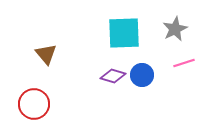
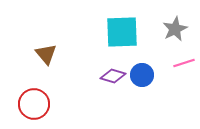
cyan square: moved 2 px left, 1 px up
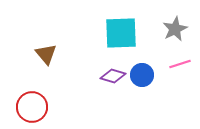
cyan square: moved 1 px left, 1 px down
pink line: moved 4 px left, 1 px down
red circle: moved 2 px left, 3 px down
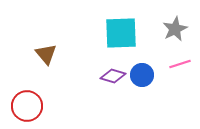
red circle: moved 5 px left, 1 px up
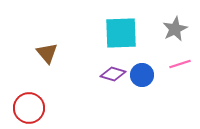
brown triangle: moved 1 px right, 1 px up
purple diamond: moved 2 px up
red circle: moved 2 px right, 2 px down
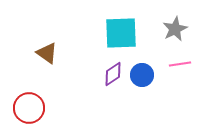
brown triangle: rotated 15 degrees counterclockwise
pink line: rotated 10 degrees clockwise
purple diamond: rotated 50 degrees counterclockwise
